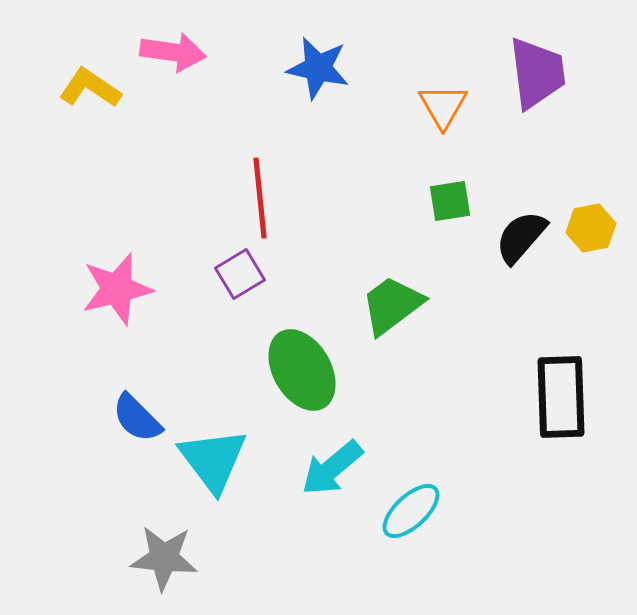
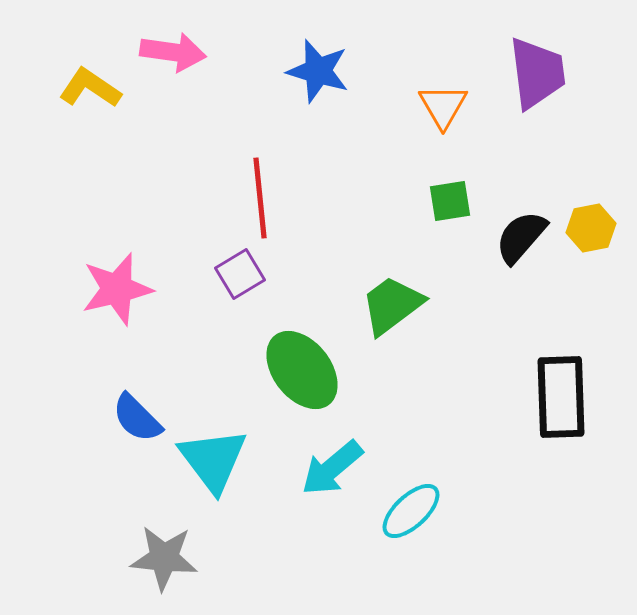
blue star: moved 3 px down; rotated 4 degrees clockwise
green ellipse: rotated 8 degrees counterclockwise
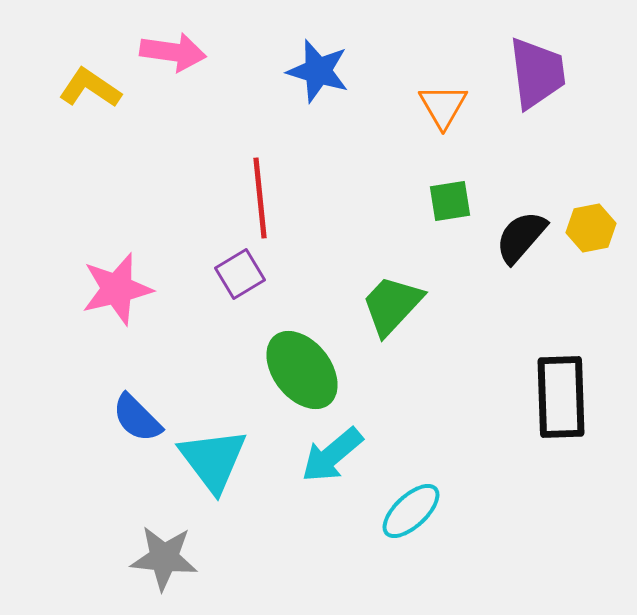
green trapezoid: rotated 10 degrees counterclockwise
cyan arrow: moved 13 px up
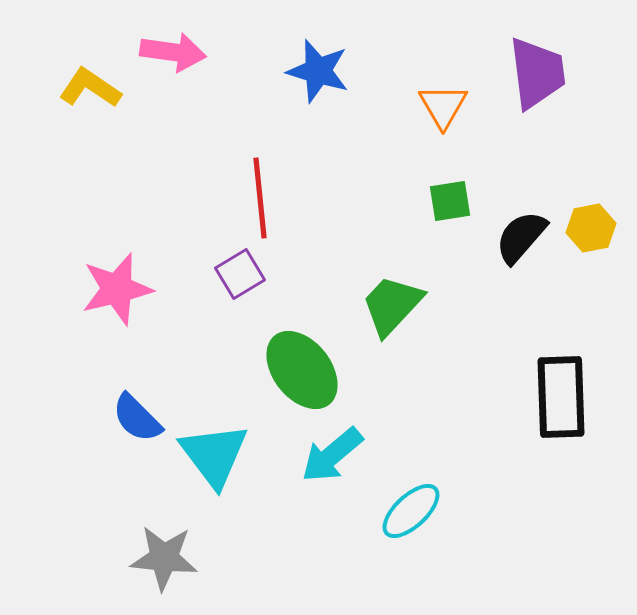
cyan triangle: moved 1 px right, 5 px up
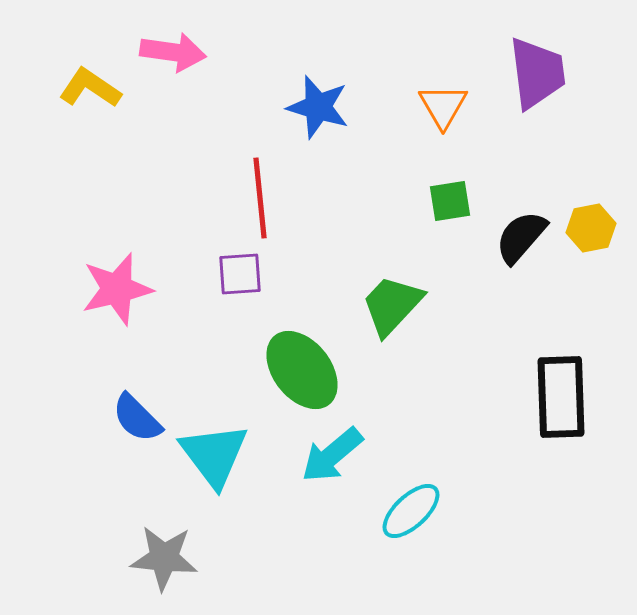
blue star: moved 36 px down
purple square: rotated 27 degrees clockwise
